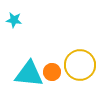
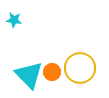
yellow circle: moved 3 px down
cyan triangle: moved 1 px down; rotated 40 degrees clockwise
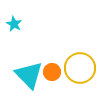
cyan star: moved 4 px down; rotated 21 degrees clockwise
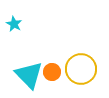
yellow circle: moved 1 px right, 1 px down
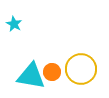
cyan triangle: moved 2 px right, 1 px down; rotated 36 degrees counterclockwise
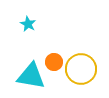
cyan star: moved 14 px right
orange circle: moved 2 px right, 10 px up
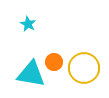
yellow circle: moved 3 px right, 1 px up
cyan triangle: moved 2 px up
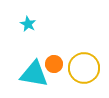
orange circle: moved 2 px down
cyan triangle: moved 3 px right
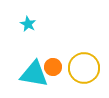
orange circle: moved 1 px left, 3 px down
